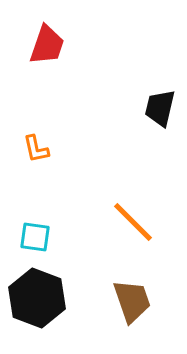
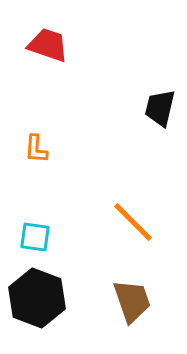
red trapezoid: moved 1 px right; rotated 90 degrees counterclockwise
orange L-shape: rotated 16 degrees clockwise
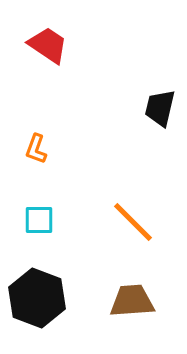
red trapezoid: rotated 15 degrees clockwise
orange L-shape: rotated 16 degrees clockwise
cyan square: moved 4 px right, 17 px up; rotated 8 degrees counterclockwise
brown trapezoid: rotated 75 degrees counterclockwise
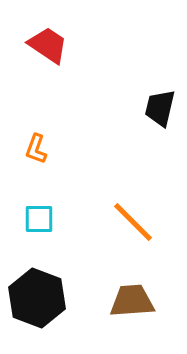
cyan square: moved 1 px up
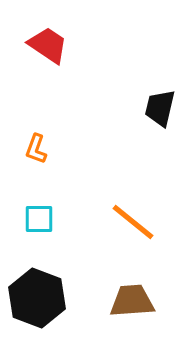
orange line: rotated 6 degrees counterclockwise
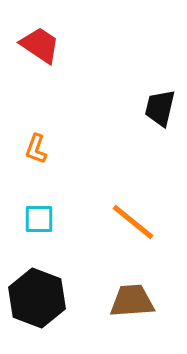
red trapezoid: moved 8 px left
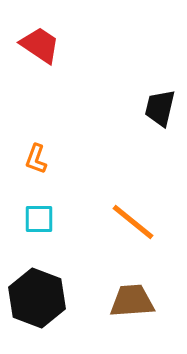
orange L-shape: moved 10 px down
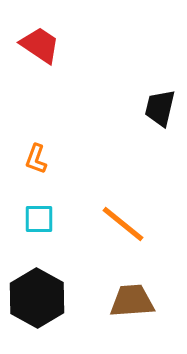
orange line: moved 10 px left, 2 px down
black hexagon: rotated 8 degrees clockwise
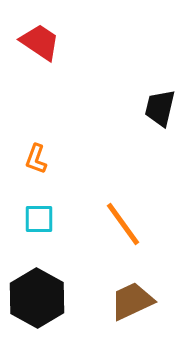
red trapezoid: moved 3 px up
orange line: rotated 15 degrees clockwise
brown trapezoid: rotated 21 degrees counterclockwise
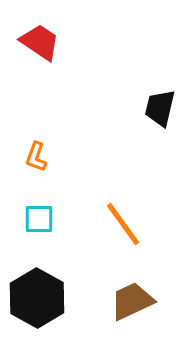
orange L-shape: moved 2 px up
